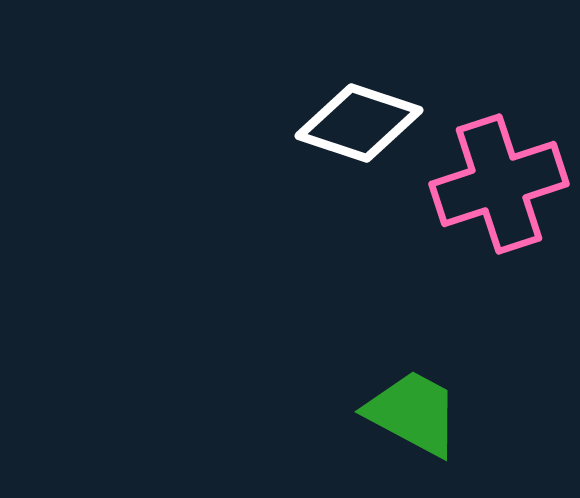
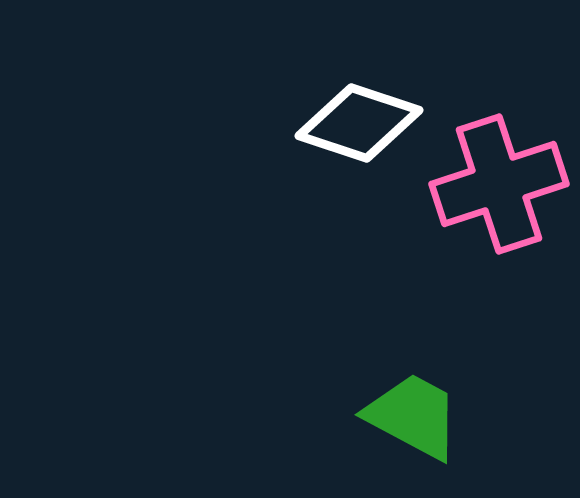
green trapezoid: moved 3 px down
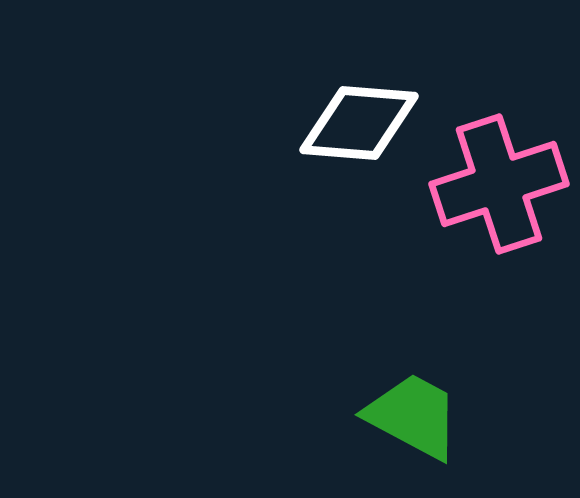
white diamond: rotated 14 degrees counterclockwise
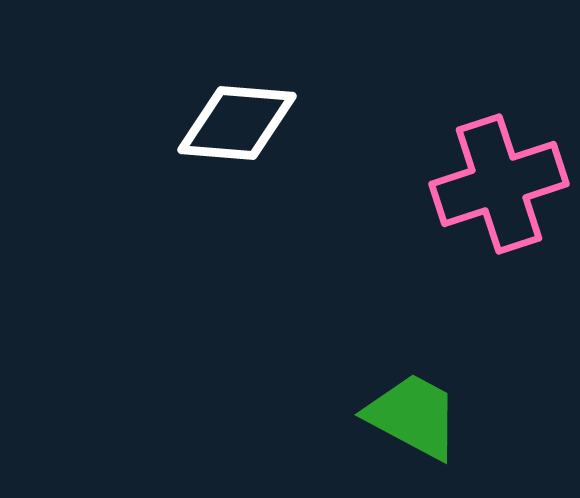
white diamond: moved 122 px left
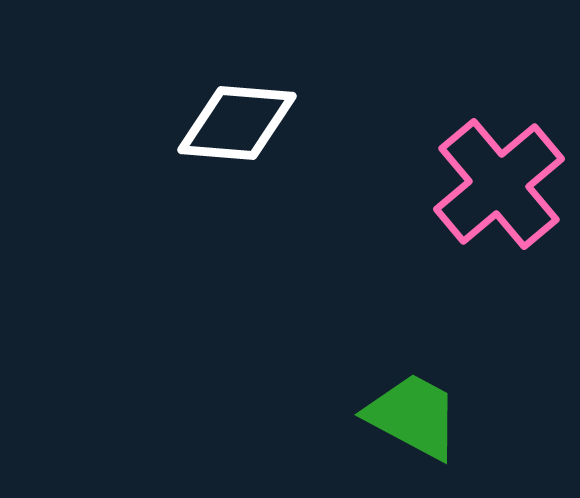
pink cross: rotated 22 degrees counterclockwise
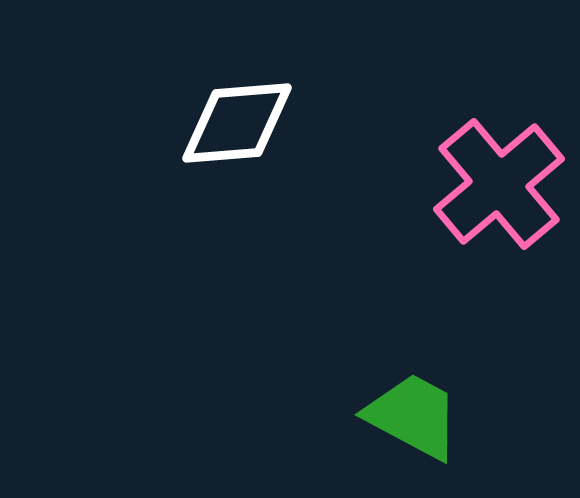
white diamond: rotated 9 degrees counterclockwise
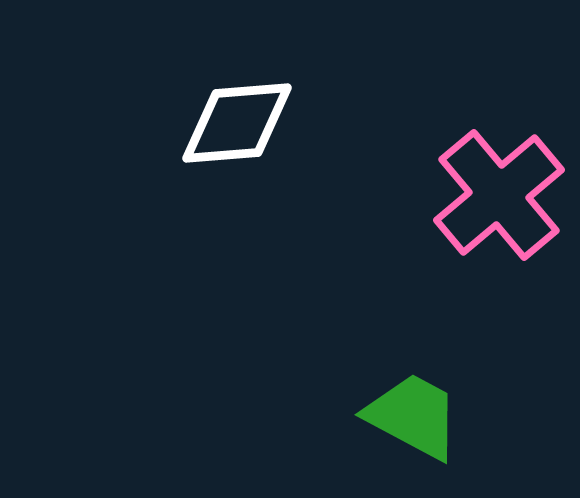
pink cross: moved 11 px down
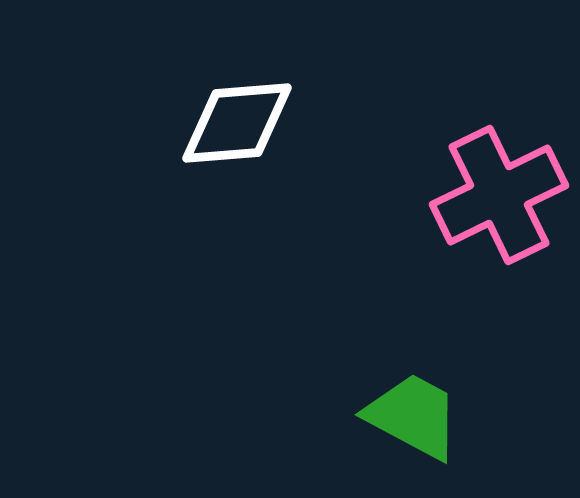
pink cross: rotated 14 degrees clockwise
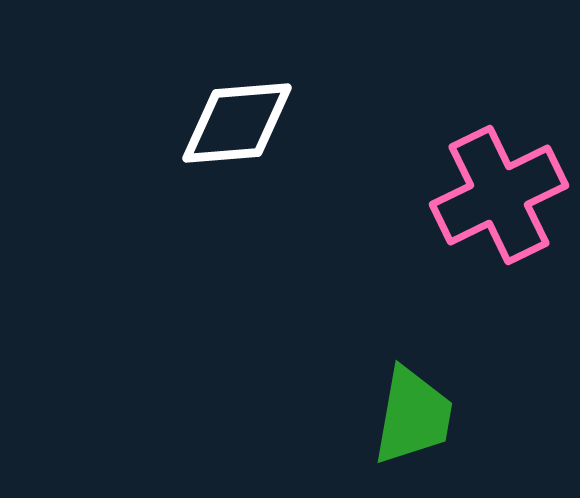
green trapezoid: rotated 72 degrees clockwise
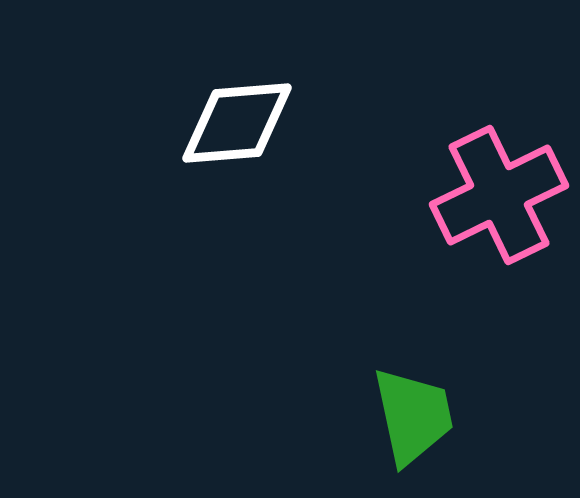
green trapezoid: rotated 22 degrees counterclockwise
